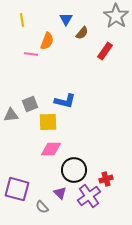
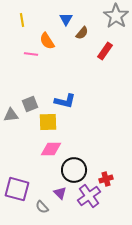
orange semicircle: rotated 126 degrees clockwise
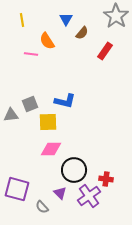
red cross: rotated 24 degrees clockwise
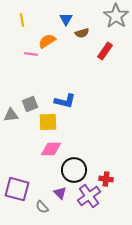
brown semicircle: rotated 32 degrees clockwise
orange semicircle: rotated 90 degrees clockwise
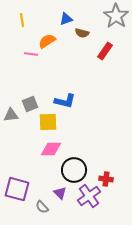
blue triangle: rotated 40 degrees clockwise
brown semicircle: rotated 32 degrees clockwise
